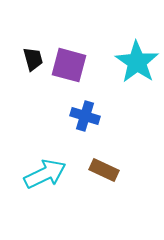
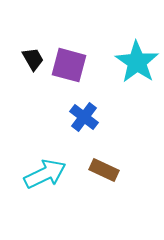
black trapezoid: rotated 15 degrees counterclockwise
blue cross: moved 1 px left, 1 px down; rotated 20 degrees clockwise
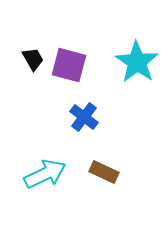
brown rectangle: moved 2 px down
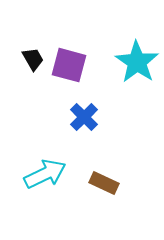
blue cross: rotated 8 degrees clockwise
brown rectangle: moved 11 px down
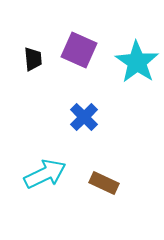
black trapezoid: rotated 25 degrees clockwise
purple square: moved 10 px right, 15 px up; rotated 9 degrees clockwise
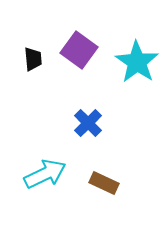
purple square: rotated 12 degrees clockwise
blue cross: moved 4 px right, 6 px down
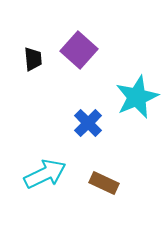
purple square: rotated 6 degrees clockwise
cyan star: moved 35 px down; rotated 15 degrees clockwise
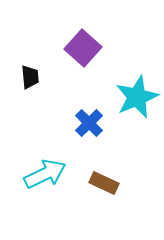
purple square: moved 4 px right, 2 px up
black trapezoid: moved 3 px left, 18 px down
blue cross: moved 1 px right
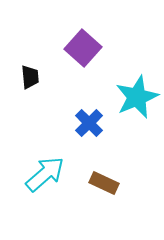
cyan arrow: rotated 15 degrees counterclockwise
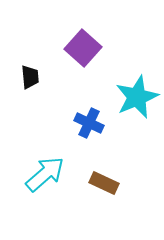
blue cross: rotated 20 degrees counterclockwise
